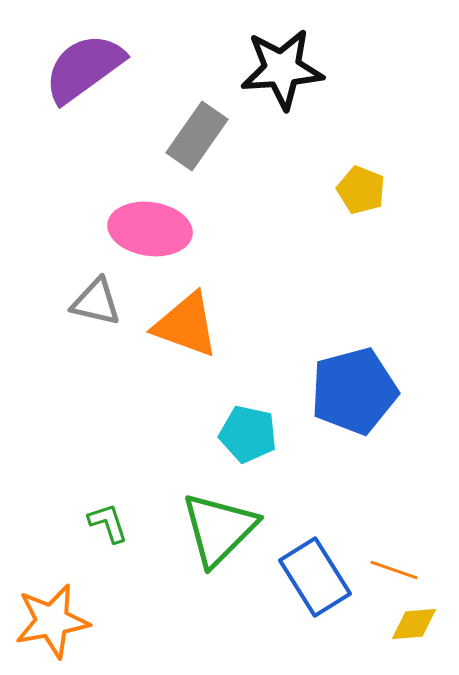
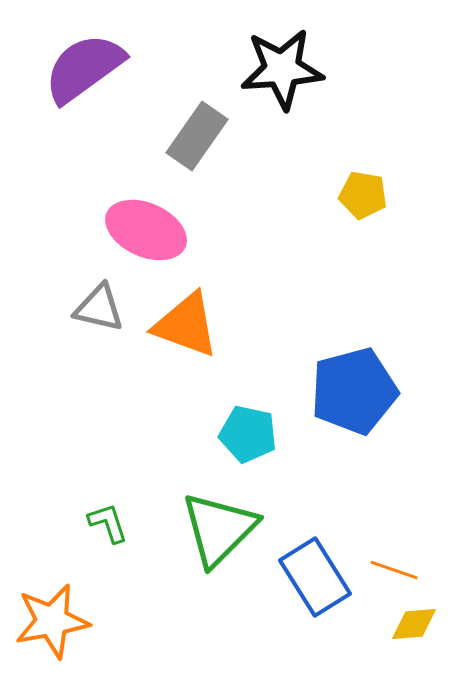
yellow pentagon: moved 2 px right, 5 px down; rotated 12 degrees counterclockwise
pink ellipse: moved 4 px left, 1 px down; rotated 16 degrees clockwise
gray triangle: moved 3 px right, 6 px down
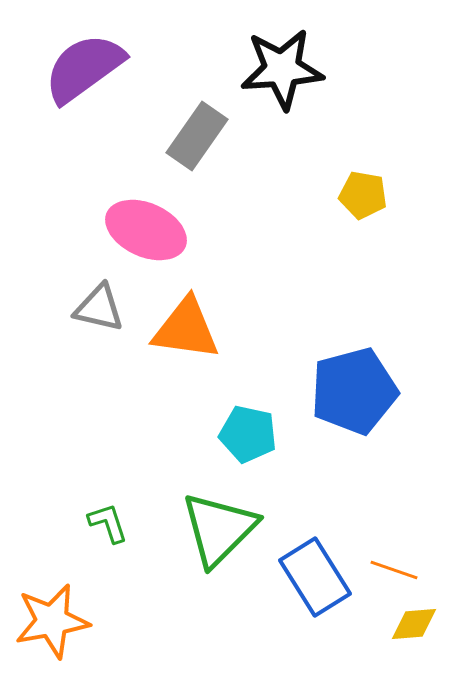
orange triangle: moved 4 px down; rotated 12 degrees counterclockwise
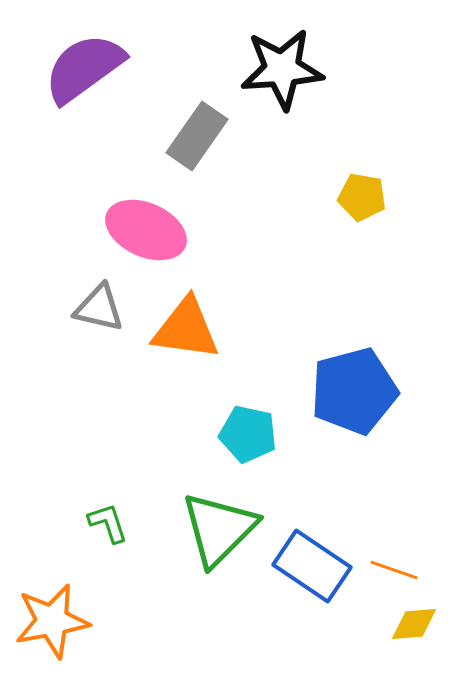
yellow pentagon: moved 1 px left, 2 px down
blue rectangle: moved 3 px left, 11 px up; rotated 24 degrees counterclockwise
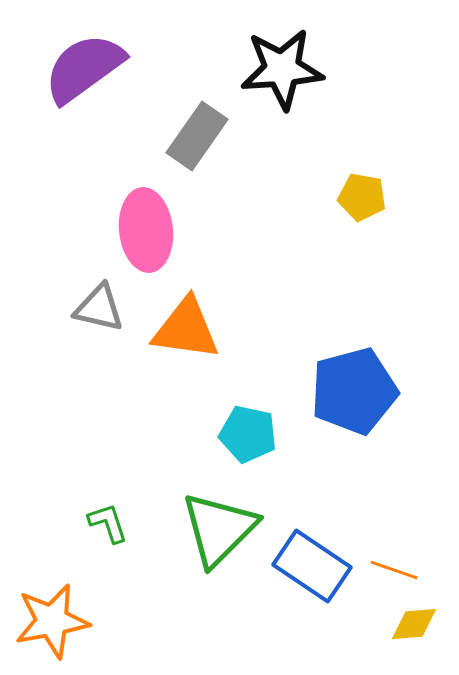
pink ellipse: rotated 60 degrees clockwise
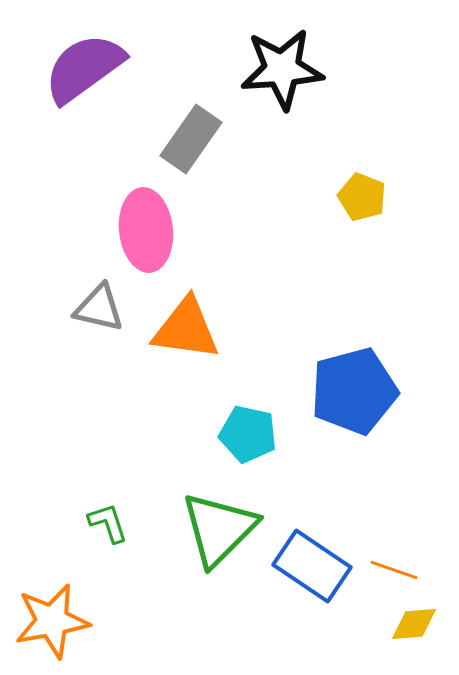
gray rectangle: moved 6 px left, 3 px down
yellow pentagon: rotated 12 degrees clockwise
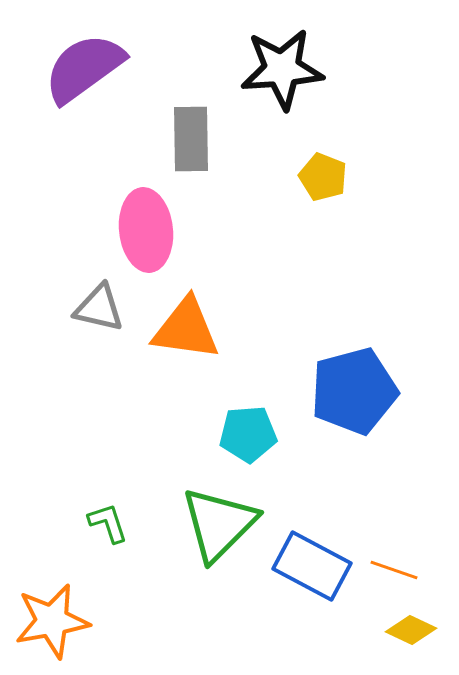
gray rectangle: rotated 36 degrees counterclockwise
yellow pentagon: moved 39 px left, 20 px up
cyan pentagon: rotated 16 degrees counterclockwise
green triangle: moved 5 px up
blue rectangle: rotated 6 degrees counterclockwise
yellow diamond: moved 3 px left, 6 px down; rotated 30 degrees clockwise
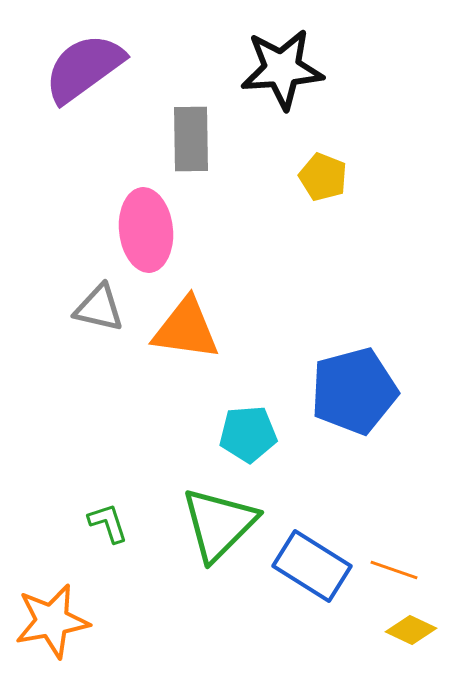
blue rectangle: rotated 4 degrees clockwise
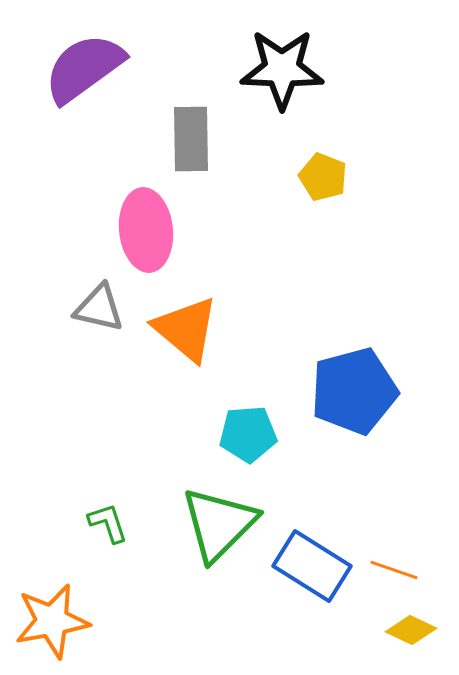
black star: rotated 6 degrees clockwise
orange triangle: rotated 32 degrees clockwise
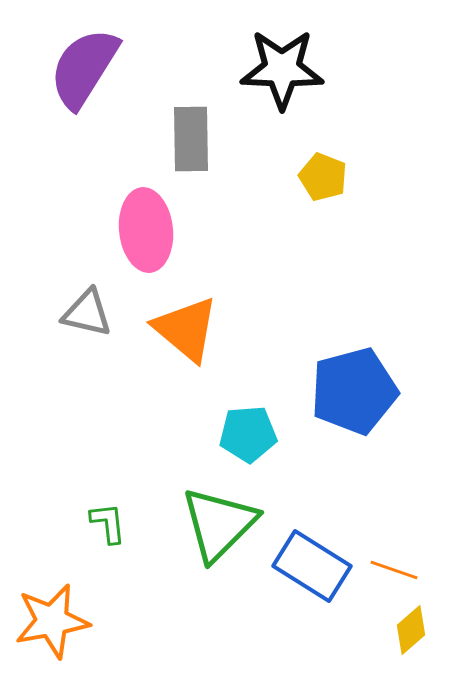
purple semicircle: rotated 22 degrees counterclockwise
gray triangle: moved 12 px left, 5 px down
green L-shape: rotated 12 degrees clockwise
yellow diamond: rotated 66 degrees counterclockwise
